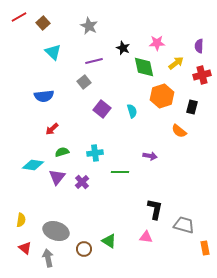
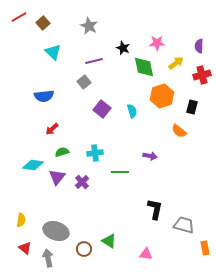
pink triangle: moved 17 px down
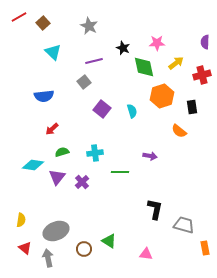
purple semicircle: moved 6 px right, 4 px up
black rectangle: rotated 24 degrees counterclockwise
gray ellipse: rotated 40 degrees counterclockwise
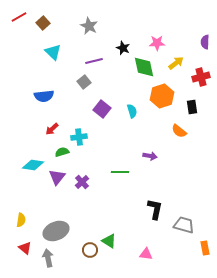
red cross: moved 1 px left, 2 px down
cyan cross: moved 16 px left, 16 px up
brown circle: moved 6 px right, 1 px down
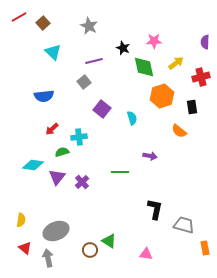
pink star: moved 3 px left, 2 px up
cyan semicircle: moved 7 px down
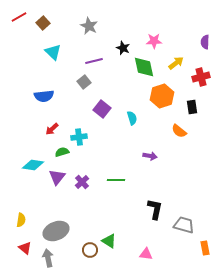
green line: moved 4 px left, 8 px down
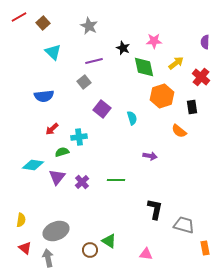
red cross: rotated 36 degrees counterclockwise
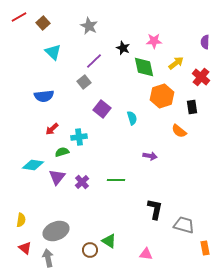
purple line: rotated 30 degrees counterclockwise
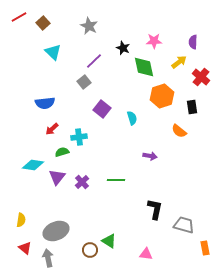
purple semicircle: moved 12 px left
yellow arrow: moved 3 px right, 1 px up
blue semicircle: moved 1 px right, 7 px down
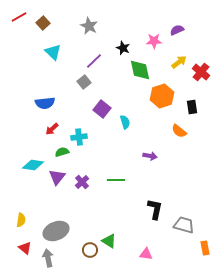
purple semicircle: moved 16 px left, 12 px up; rotated 64 degrees clockwise
green diamond: moved 4 px left, 3 px down
red cross: moved 5 px up
cyan semicircle: moved 7 px left, 4 px down
